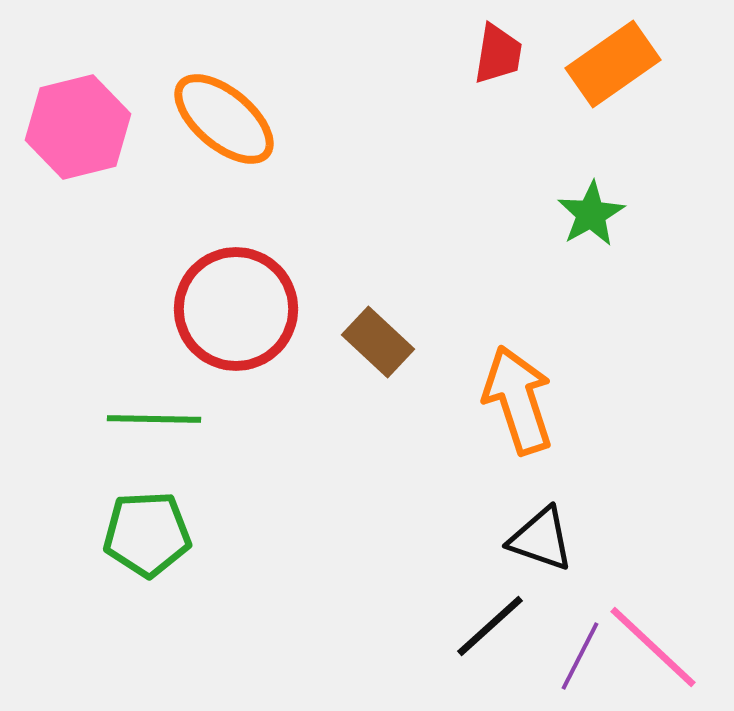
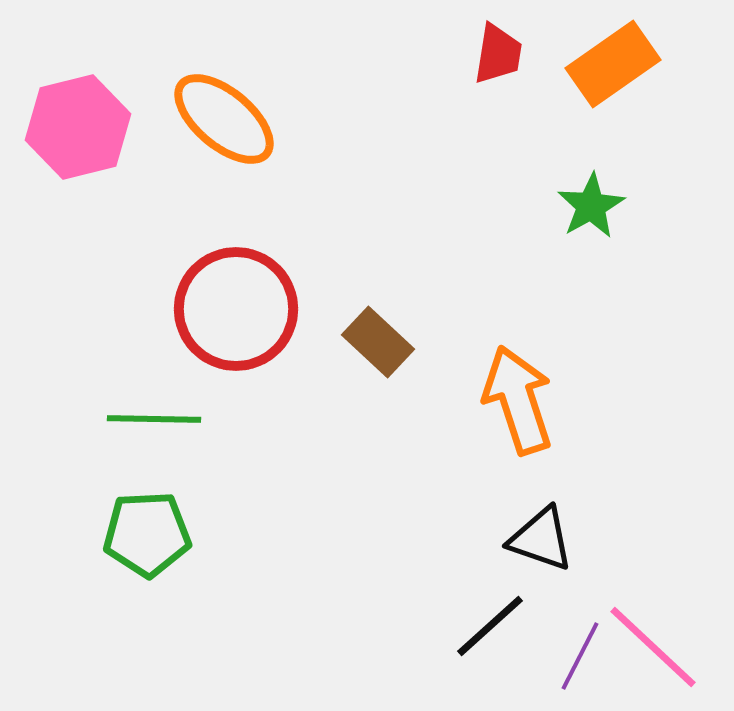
green star: moved 8 px up
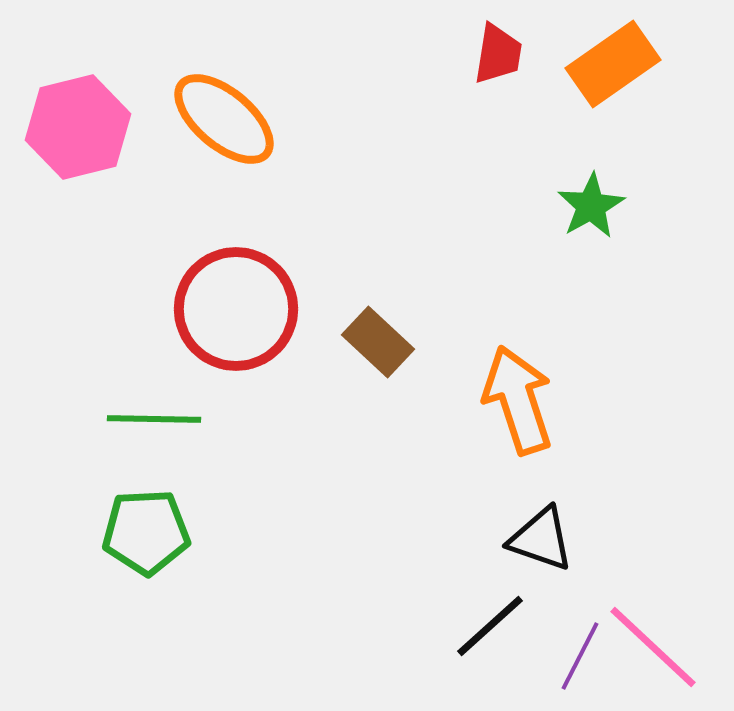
green pentagon: moved 1 px left, 2 px up
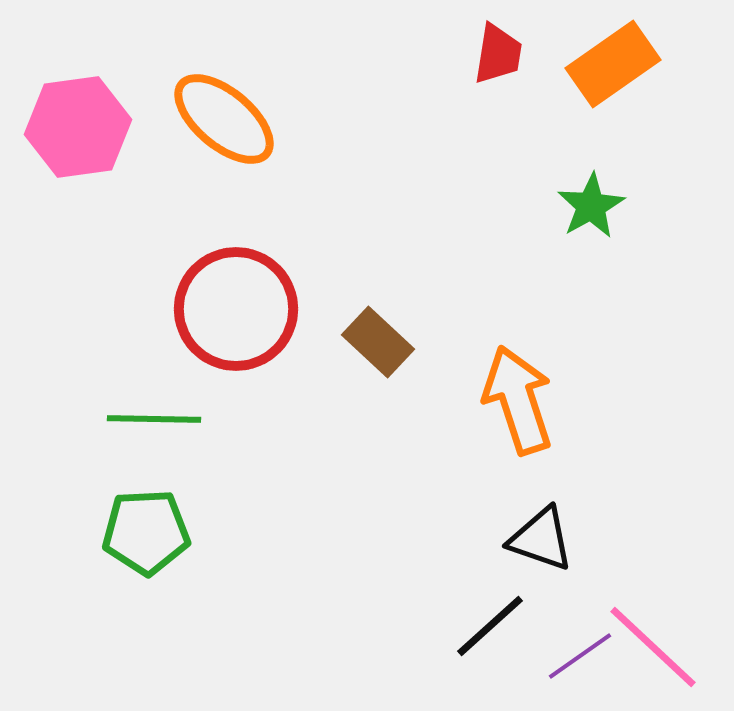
pink hexagon: rotated 6 degrees clockwise
purple line: rotated 28 degrees clockwise
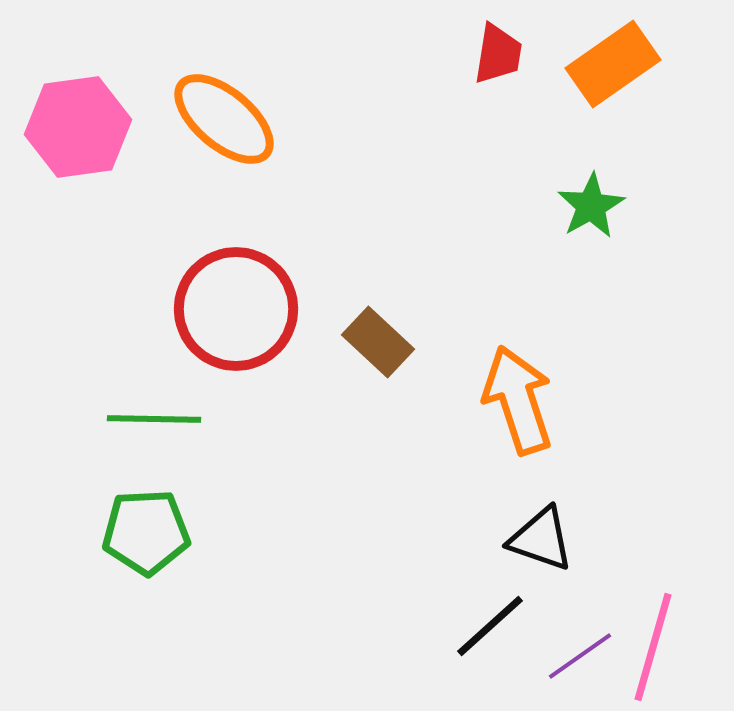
pink line: rotated 63 degrees clockwise
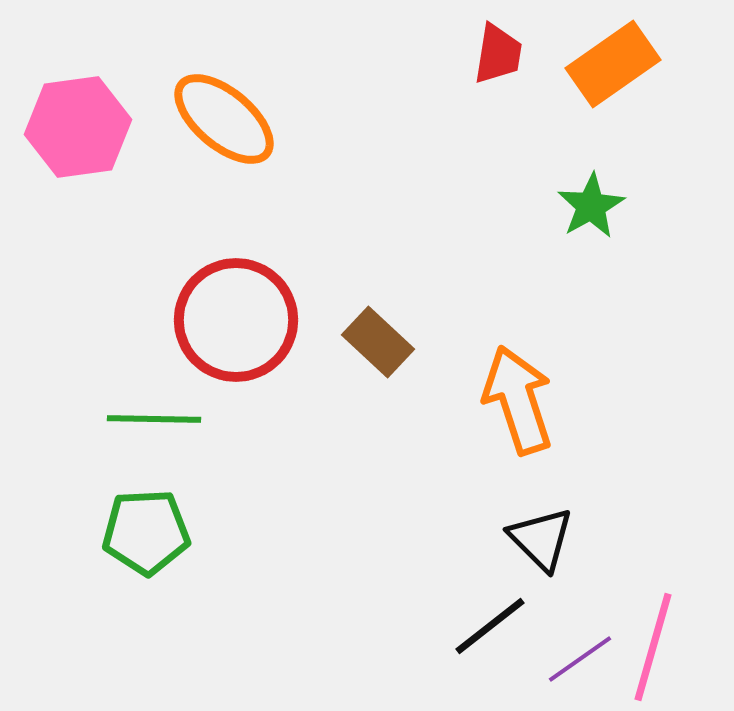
red circle: moved 11 px down
black triangle: rotated 26 degrees clockwise
black line: rotated 4 degrees clockwise
purple line: moved 3 px down
